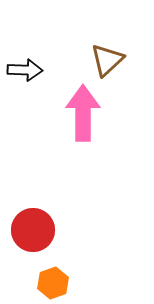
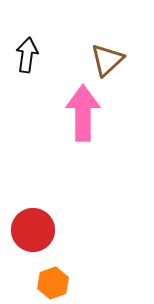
black arrow: moved 2 px right, 15 px up; rotated 84 degrees counterclockwise
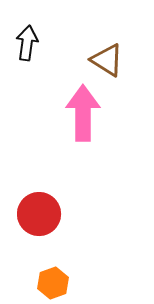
black arrow: moved 12 px up
brown triangle: rotated 45 degrees counterclockwise
red circle: moved 6 px right, 16 px up
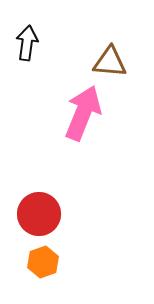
brown triangle: moved 3 px right, 2 px down; rotated 27 degrees counterclockwise
pink arrow: rotated 22 degrees clockwise
orange hexagon: moved 10 px left, 21 px up
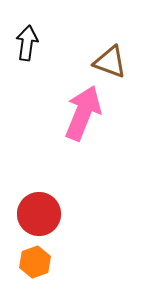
brown triangle: rotated 15 degrees clockwise
orange hexagon: moved 8 px left
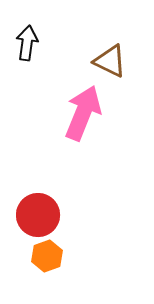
brown triangle: moved 1 px up; rotated 6 degrees clockwise
red circle: moved 1 px left, 1 px down
orange hexagon: moved 12 px right, 6 px up
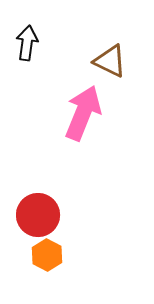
orange hexagon: moved 1 px up; rotated 12 degrees counterclockwise
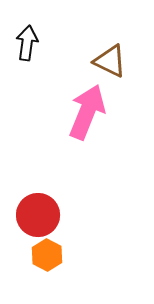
pink arrow: moved 4 px right, 1 px up
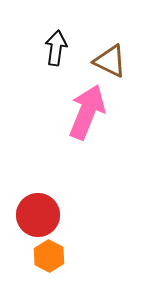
black arrow: moved 29 px right, 5 px down
orange hexagon: moved 2 px right, 1 px down
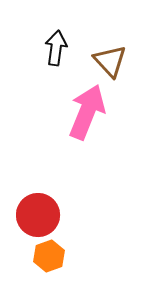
brown triangle: rotated 21 degrees clockwise
orange hexagon: rotated 12 degrees clockwise
